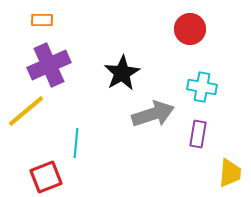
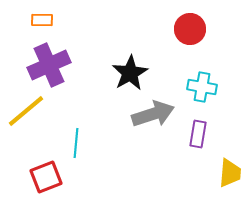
black star: moved 8 px right
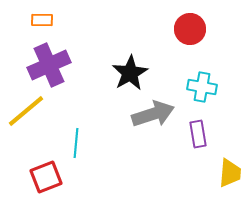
purple rectangle: rotated 20 degrees counterclockwise
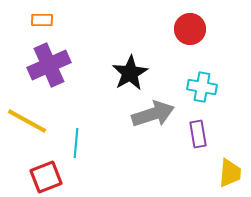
yellow line: moved 1 px right, 10 px down; rotated 69 degrees clockwise
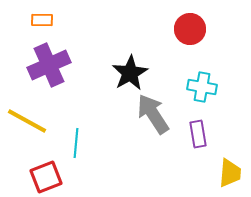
gray arrow: rotated 105 degrees counterclockwise
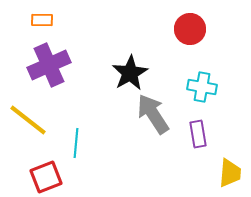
yellow line: moved 1 px right, 1 px up; rotated 9 degrees clockwise
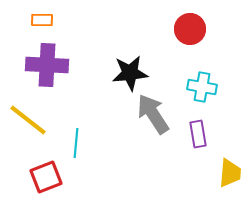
purple cross: moved 2 px left; rotated 27 degrees clockwise
black star: rotated 24 degrees clockwise
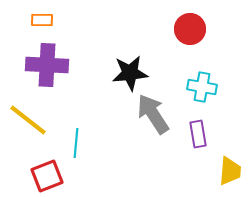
yellow trapezoid: moved 2 px up
red square: moved 1 px right, 1 px up
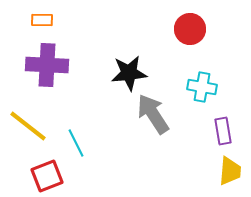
black star: moved 1 px left
yellow line: moved 6 px down
purple rectangle: moved 25 px right, 3 px up
cyan line: rotated 32 degrees counterclockwise
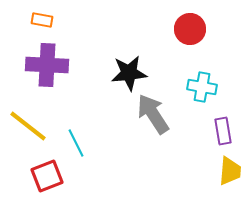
orange rectangle: rotated 10 degrees clockwise
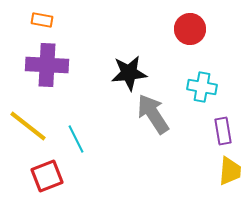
cyan line: moved 4 px up
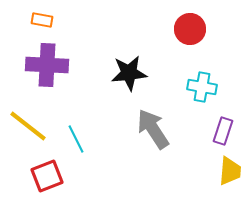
gray arrow: moved 15 px down
purple rectangle: rotated 28 degrees clockwise
